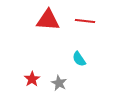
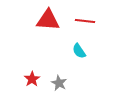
cyan semicircle: moved 8 px up
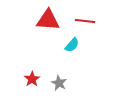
cyan semicircle: moved 7 px left, 6 px up; rotated 105 degrees counterclockwise
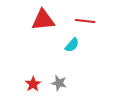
red triangle: moved 5 px left; rotated 10 degrees counterclockwise
red star: moved 1 px right, 5 px down
gray star: rotated 14 degrees counterclockwise
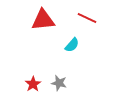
red line: moved 2 px right, 3 px up; rotated 18 degrees clockwise
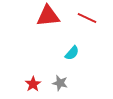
red triangle: moved 5 px right, 4 px up
cyan semicircle: moved 8 px down
gray star: moved 1 px right
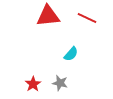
cyan semicircle: moved 1 px left, 1 px down
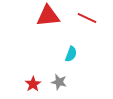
cyan semicircle: rotated 21 degrees counterclockwise
gray star: moved 1 px left, 1 px up
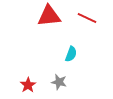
red triangle: moved 1 px right
red star: moved 5 px left, 1 px down
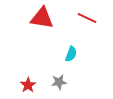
red triangle: moved 7 px left, 2 px down; rotated 15 degrees clockwise
gray star: rotated 21 degrees counterclockwise
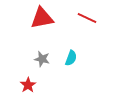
red triangle: rotated 20 degrees counterclockwise
cyan semicircle: moved 4 px down
gray star: moved 17 px left, 23 px up; rotated 21 degrees clockwise
